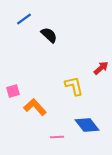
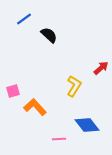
yellow L-shape: rotated 45 degrees clockwise
pink line: moved 2 px right, 2 px down
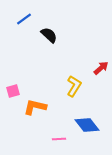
orange L-shape: rotated 35 degrees counterclockwise
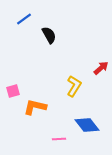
black semicircle: rotated 18 degrees clockwise
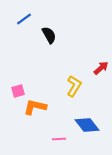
pink square: moved 5 px right
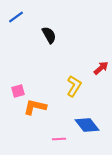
blue line: moved 8 px left, 2 px up
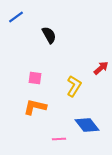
pink square: moved 17 px right, 13 px up; rotated 24 degrees clockwise
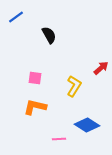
blue diamond: rotated 20 degrees counterclockwise
